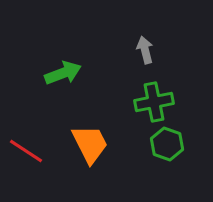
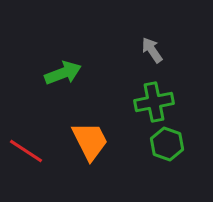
gray arrow: moved 7 px right; rotated 20 degrees counterclockwise
orange trapezoid: moved 3 px up
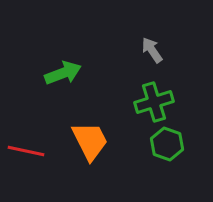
green cross: rotated 6 degrees counterclockwise
red line: rotated 21 degrees counterclockwise
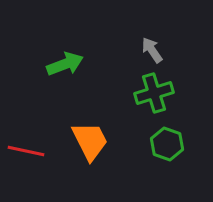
green arrow: moved 2 px right, 9 px up
green cross: moved 9 px up
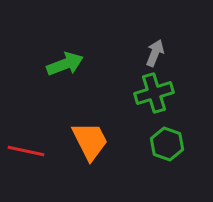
gray arrow: moved 3 px right, 3 px down; rotated 56 degrees clockwise
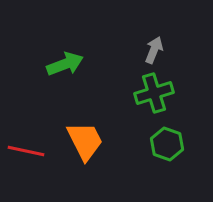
gray arrow: moved 1 px left, 3 px up
orange trapezoid: moved 5 px left
